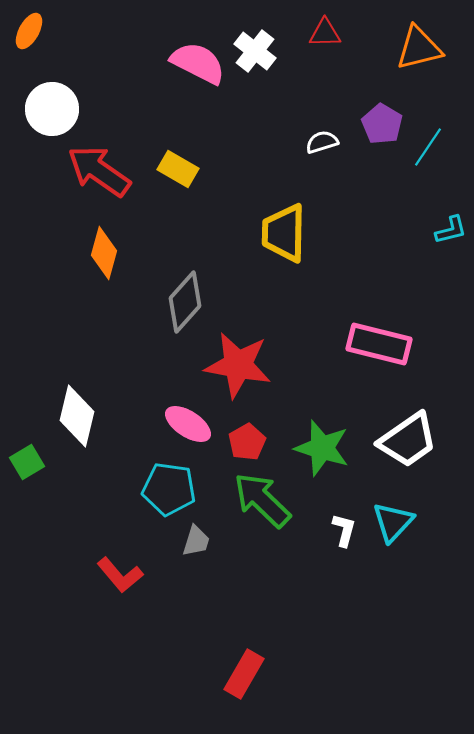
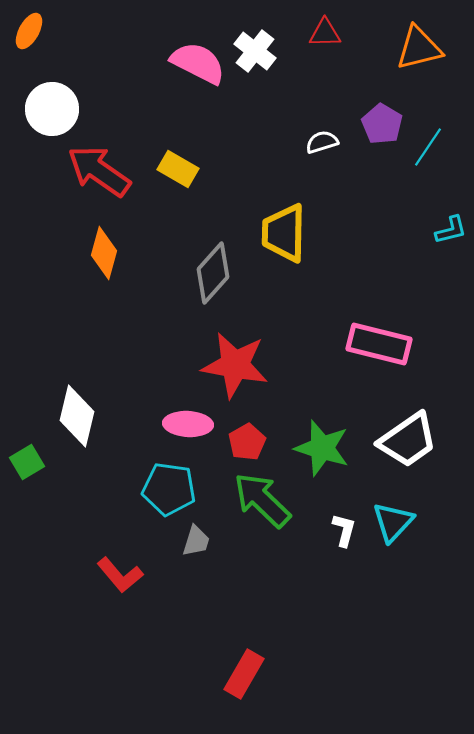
gray diamond: moved 28 px right, 29 px up
red star: moved 3 px left
pink ellipse: rotated 30 degrees counterclockwise
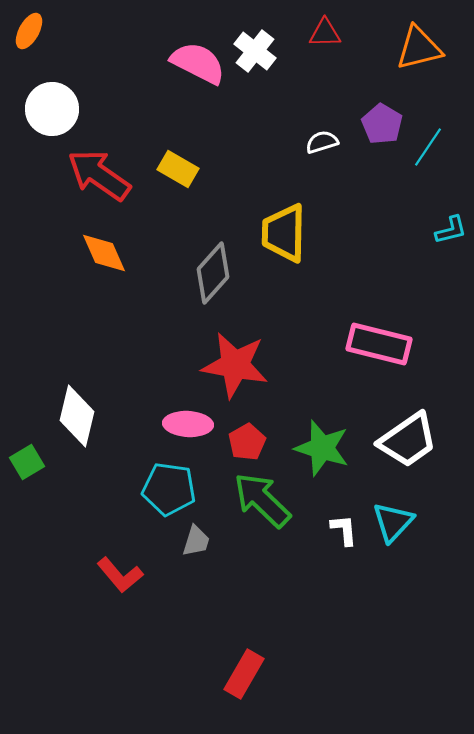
red arrow: moved 4 px down
orange diamond: rotated 39 degrees counterclockwise
white L-shape: rotated 20 degrees counterclockwise
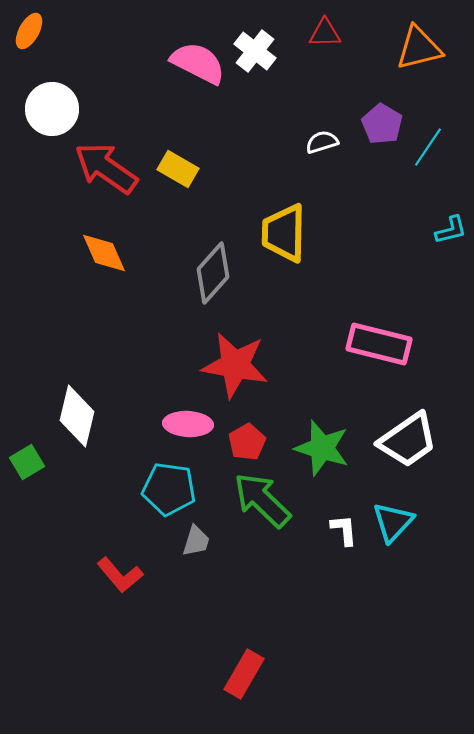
red arrow: moved 7 px right, 7 px up
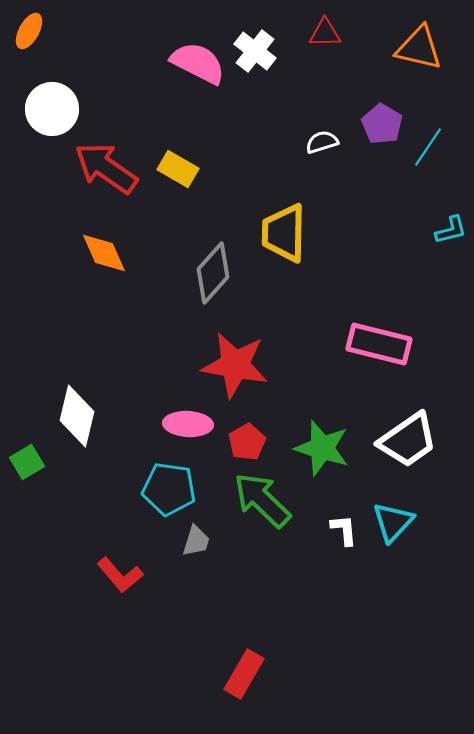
orange triangle: rotated 27 degrees clockwise
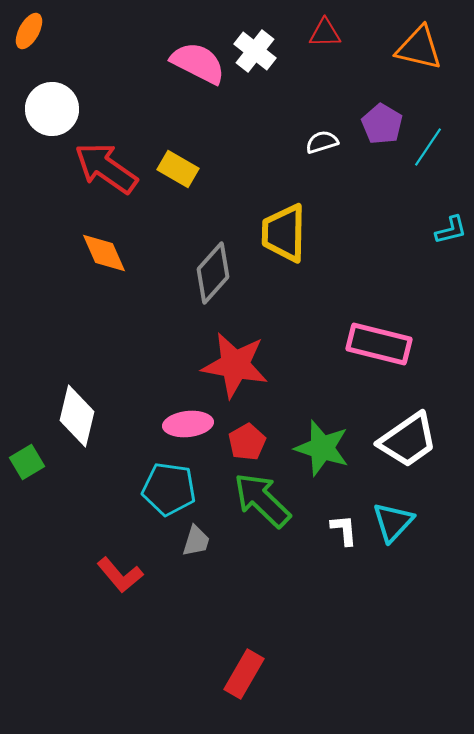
pink ellipse: rotated 9 degrees counterclockwise
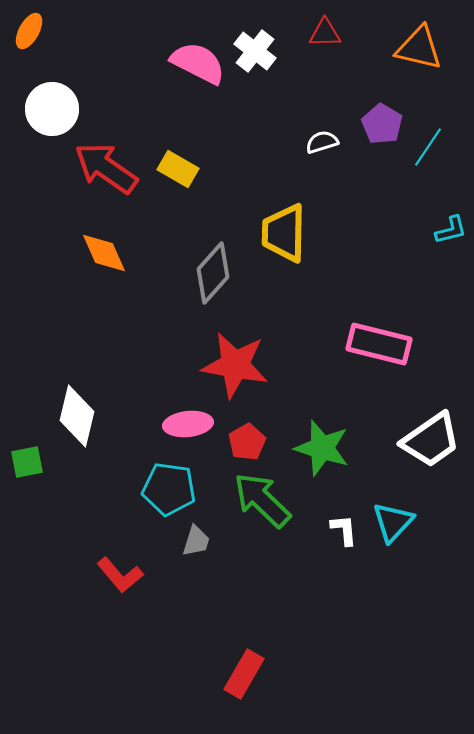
white trapezoid: moved 23 px right
green square: rotated 20 degrees clockwise
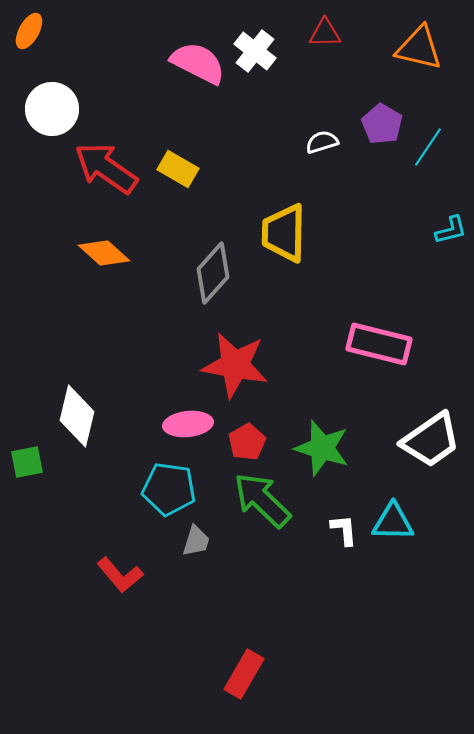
orange diamond: rotated 24 degrees counterclockwise
cyan triangle: rotated 48 degrees clockwise
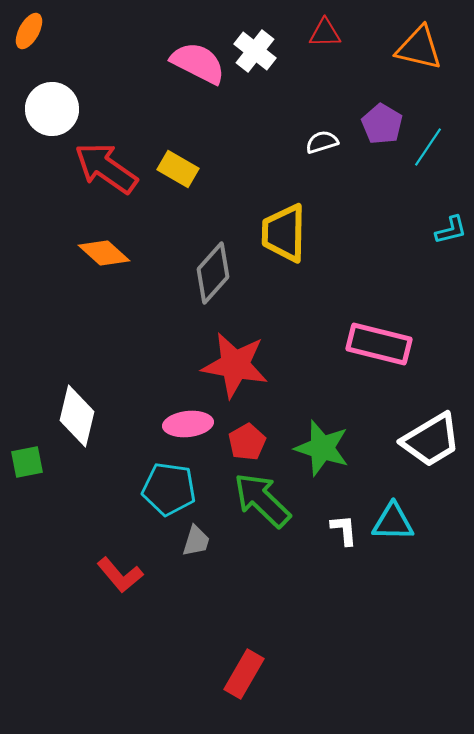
white trapezoid: rotated 4 degrees clockwise
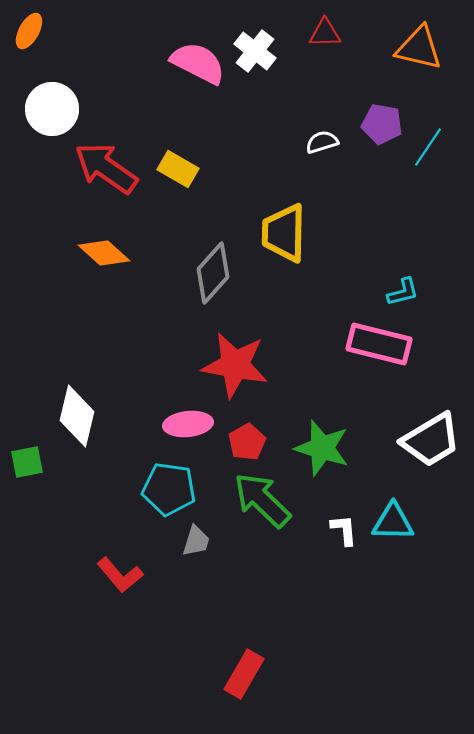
purple pentagon: rotated 21 degrees counterclockwise
cyan L-shape: moved 48 px left, 62 px down
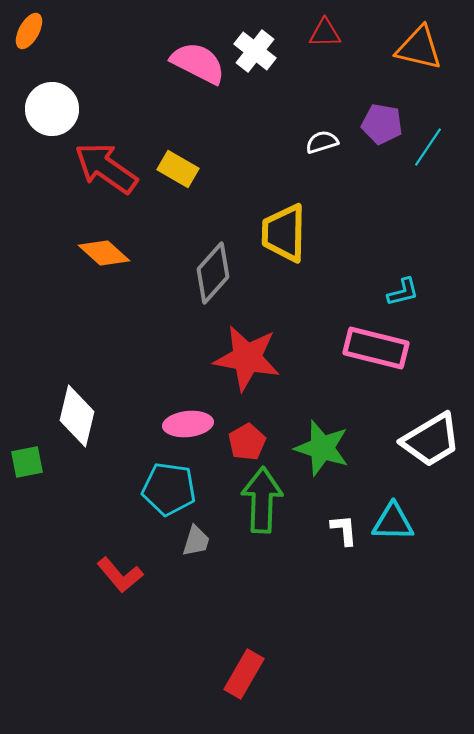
pink rectangle: moved 3 px left, 4 px down
red star: moved 12 px right, 7 px up
green arrow: rotated 48 degrees clockwise
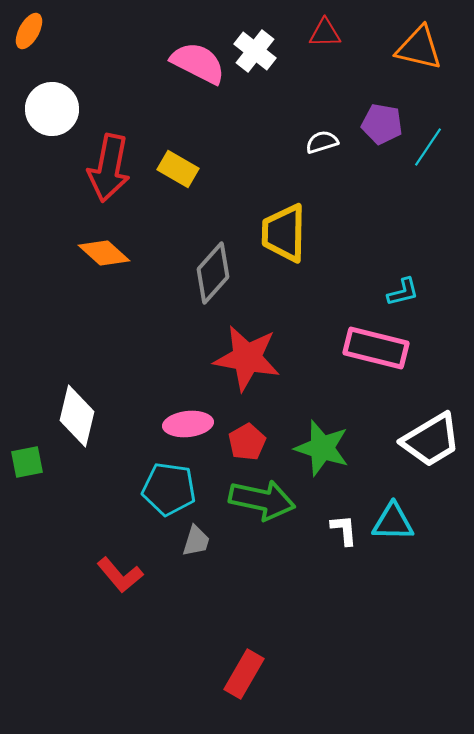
red arrow: moved 3 px right; rotated 114 degrees counterclockwise
green arrow: rotated 100 degrees clockwise
